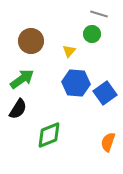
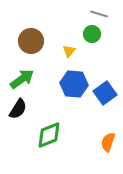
blue hexagon: moved 2 px left, 1 px down
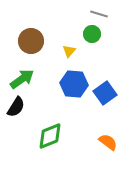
black semicircle: moved 2 px left, 2 px up
green diamond: moved 1 px right, 1 px down
orange semicircle: rotated 108 degrees clockwise
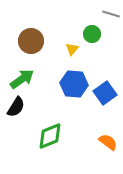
gray line: moved 12 px right
yellow triangle: moved 3 px right, 2 px up
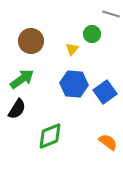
blue square: moved 1 px up
black semicircle: moved 1 px right, 2 px down
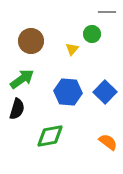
gray line: moved 4 px left, 2 px up; rotated 18 degrees counterclockwise
blue hexagon: moved 6 px left, 8 px down
blue square: rotated 10 degrees counterclockwise
black semicircle: rotated 15 degrees counterclockwise
green diamond: rotated 12 degrees clockwise
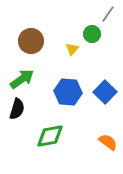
gray line: moved 1 px right, 2 px down; rotated 54 degrees counterclockwise
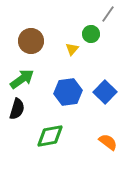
green circle: moved 1 px left
blue hexagon: rotated 12 degrees counterclockwise
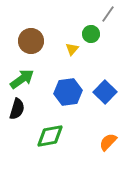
orange semicircle: rotated 84 degrees counterclockwise
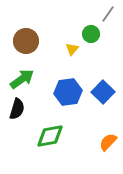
brown circle: moved 5 px left
blue square: moved 2 px left
